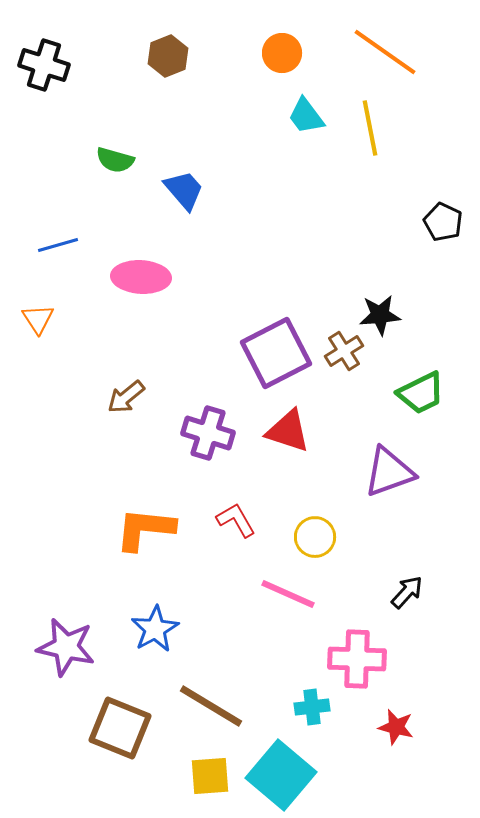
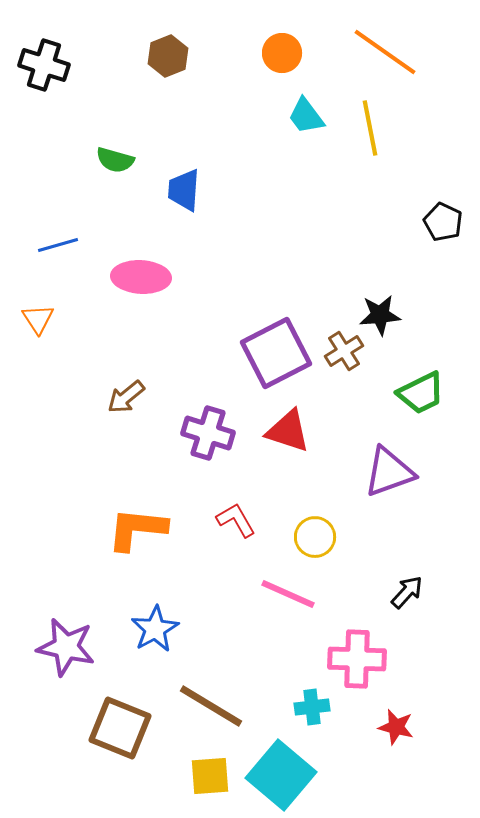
blue trapezoid: rotated 135 degrees counterclockwise
orange L-shape: moved 8 px left
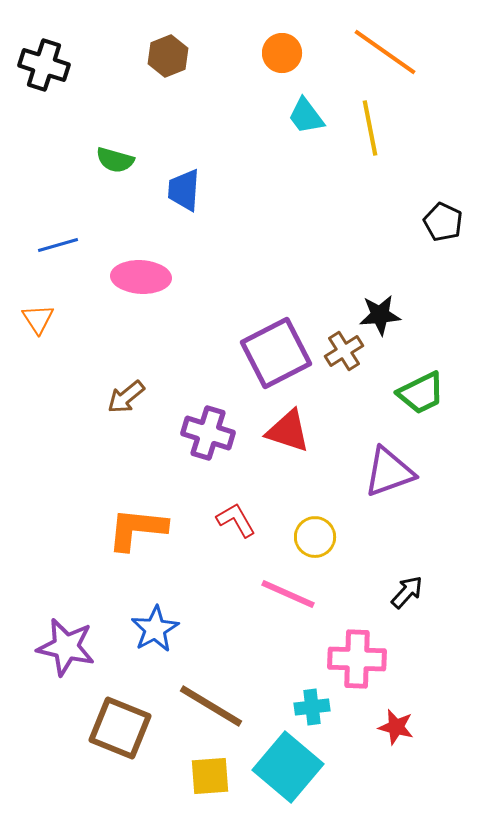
cyan square: moved 7 px right, 8 px up
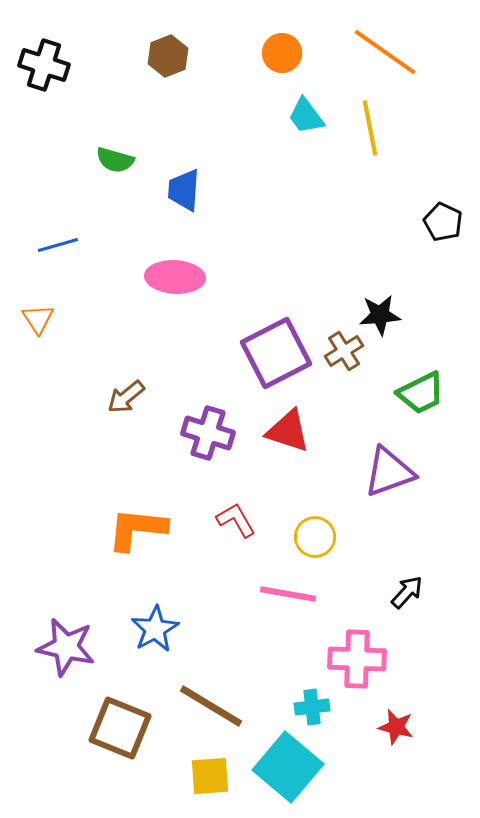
pink ellipse: moved 34 px right
pink line: rotated 14 degrees counterclockwise
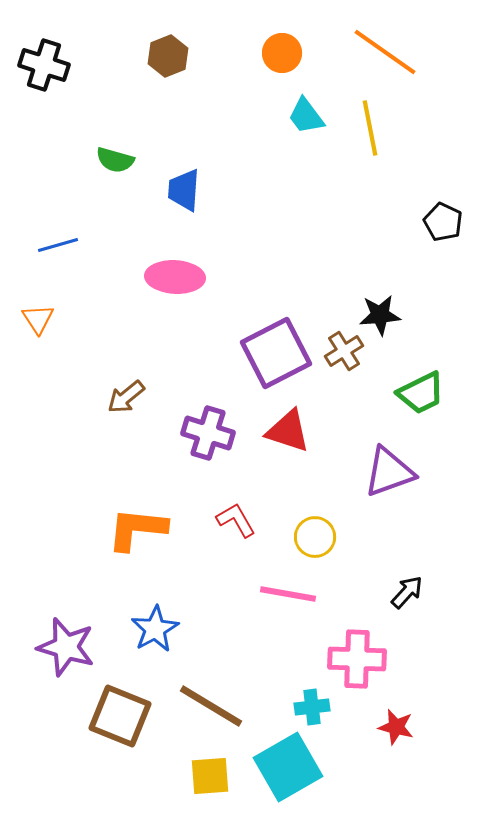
purple star: rotated 4 degrees clockwise
brown square: moved 12 px up
cyan square: rotated 20 degrees clockwise
